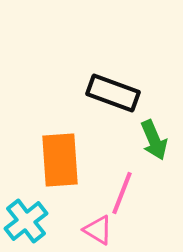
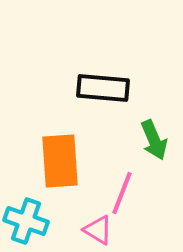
black rectangle: moved 10 px left, 5 px up; rotated 15 degrees counterclockwise
orange rectangle: moved 1 px down
cyan cross: rotated 33 degrees counterclockwise
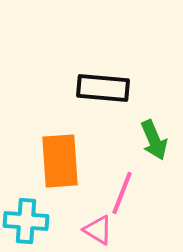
cyan cross: rotated 15 degrees counterclockwise
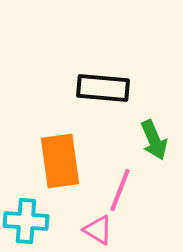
orange rectangle: rotated 4 degrees counterclockwise
pink line: moved 2 px left, 3 px up
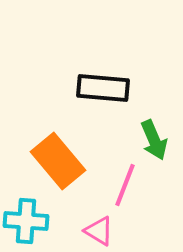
orange rectangle: moved 2 px left; rotated 32 degrees counterclockwise
pink line: moved 5 px right, 5 px up
pink triangle: moved 1 px right, 1 px down
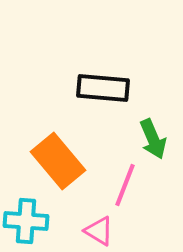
green arrow: moved 1 px left, 1 px up
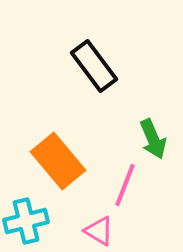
black rectangle: moved 9 px left, 22 px up; rotated 48 degrees clockwise
cyan cross: rotated 18 degrees counterclockwise
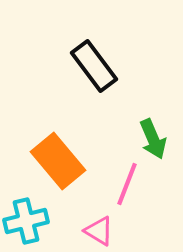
pink line: moved 2 px right, 1 px up
